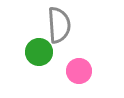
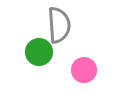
pink circle: moved 5 px right, 1 px up
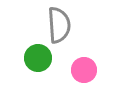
green circle: moved 1 px left, 6 px down
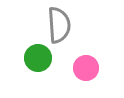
pink circle: moved 2 px right, 2 px up
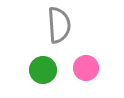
green circle: moved 5 px right, 12 px down
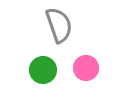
gray semicircle: rotated 15 degrees counterclockwise
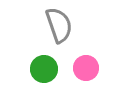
green circle: moved 1 px right, 1 px up
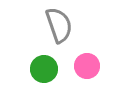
pink circle: moved 1 px right, 2 px up
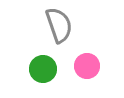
green circle: moved 1 px left
